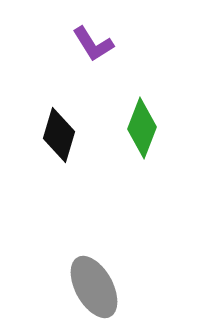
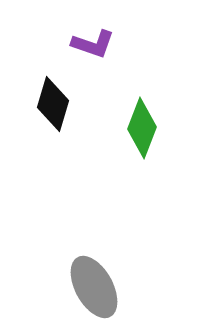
purple L-shape: rotated 39 degrees counterclockwise
black diamond: moved 6 px left, 31 px up
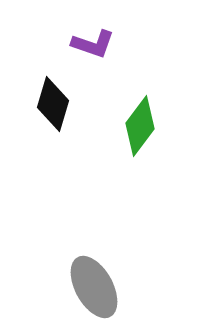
green diamond: moved 2 px left, 2 px up; rotated 16 degrees clockwise
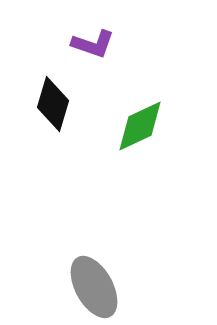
green diamond: rotated 28 degrees clockwise
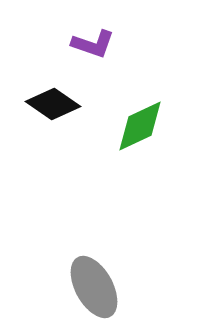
black diamond: rotated 72 degrees counterclockwise
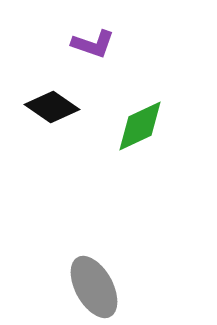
black diamond: moved 1 px left, 3 px down
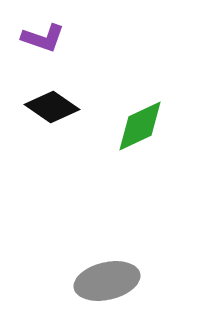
purple L-shape: moved 50 px left, 6 px up
gray ellipse: moved 13 px right, 6 px up; rotated 74 degrees counterclockwise
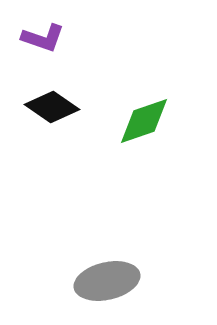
green diamond: moved 4 px right, 5 px up; rotated 6 degrees clockwise
